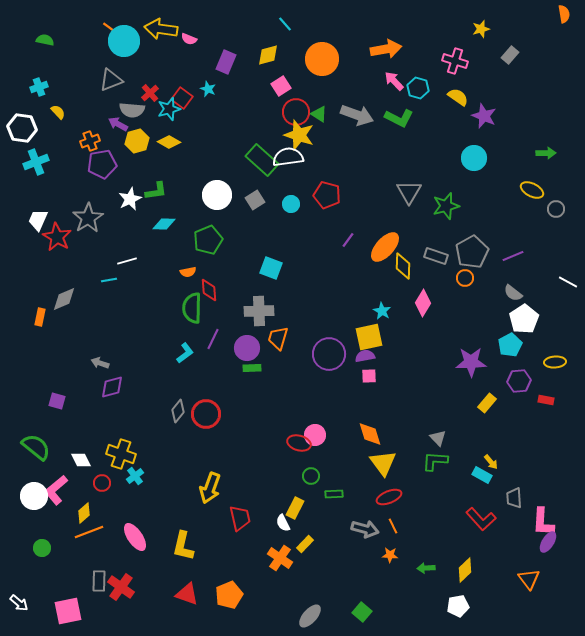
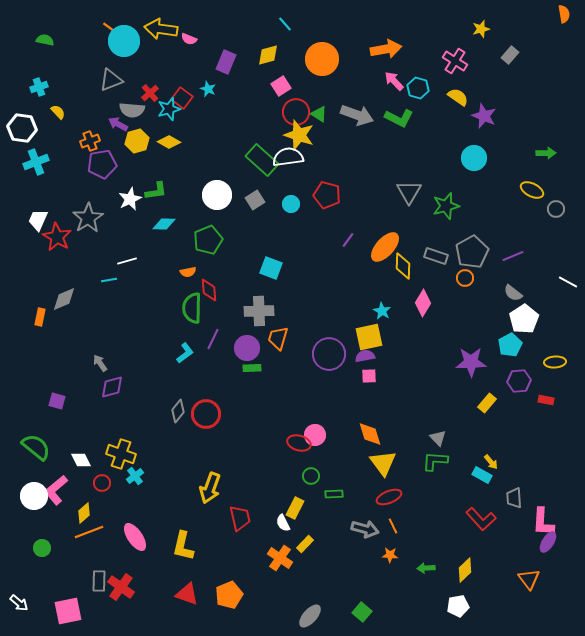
pink cross at (455, 61): rotated 15 degrees clockwise
gray arrow at (100, 363): rotated 36 degrees clockwise
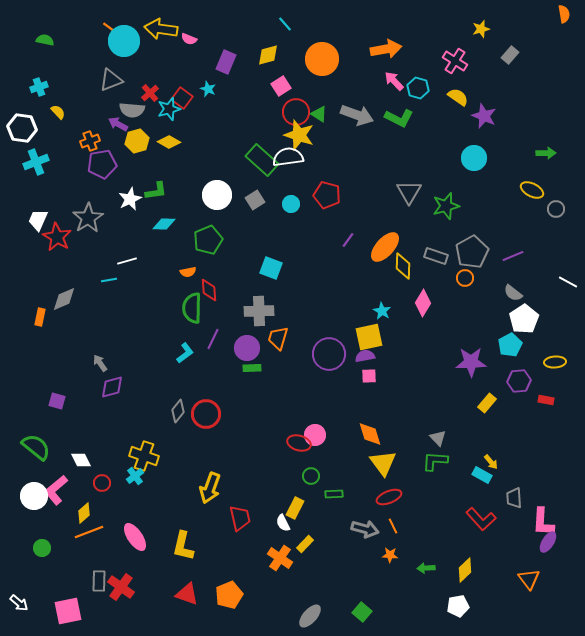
yellow cross at (121, 454): moved 23 px right, 2 px down
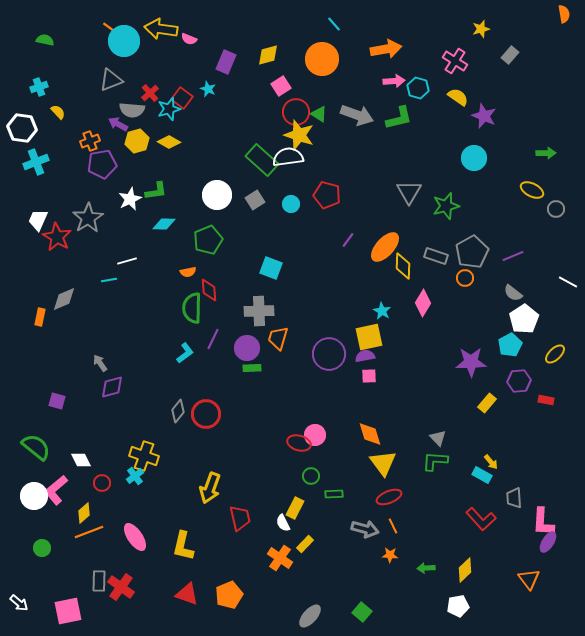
cyan line at (285, 24): moved 49 px right
pink arrow at (394, 81): rotated 130 degrees clockwise
green L-shape at (399, 118): rotated 40 degrees counterclockwise
yellow ellipse at (555, 362): moved 8 px up; rotated 40 degrees counterclockwise
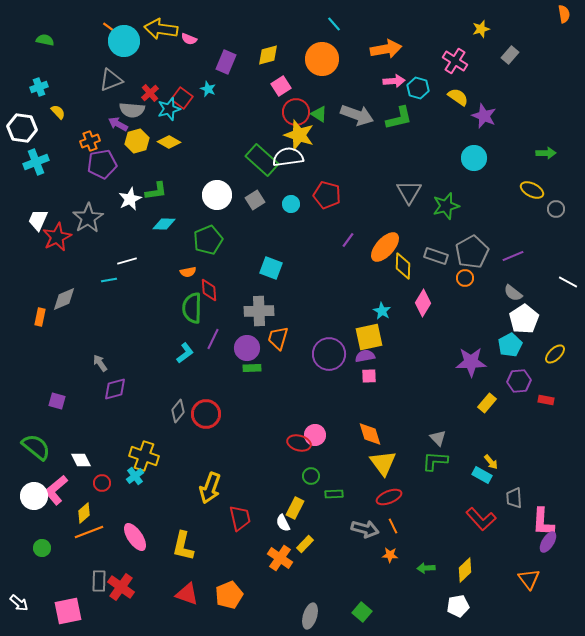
red star at (57, 237): rotated 16 degrees clockwise
purple diamond at (112, 387): moved 3 px right, 2 px down
gray ellipse at (310, 616): rotated 25 degrees counterclockwise
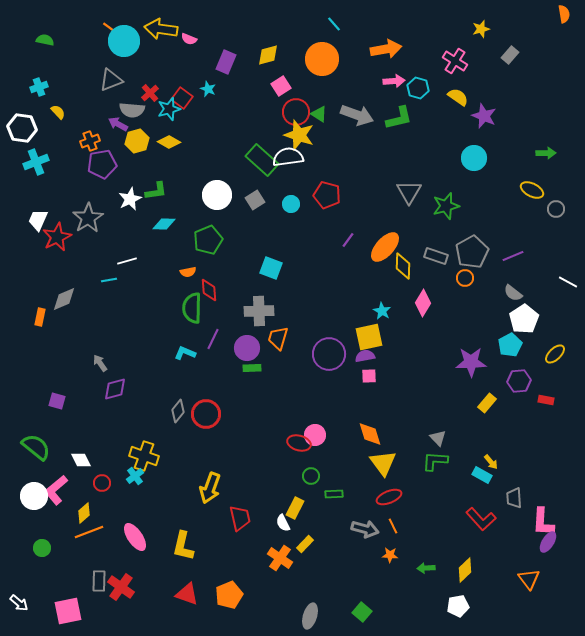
cyan L-shape at (185, 353): rotated 120 degrees counterclockwise
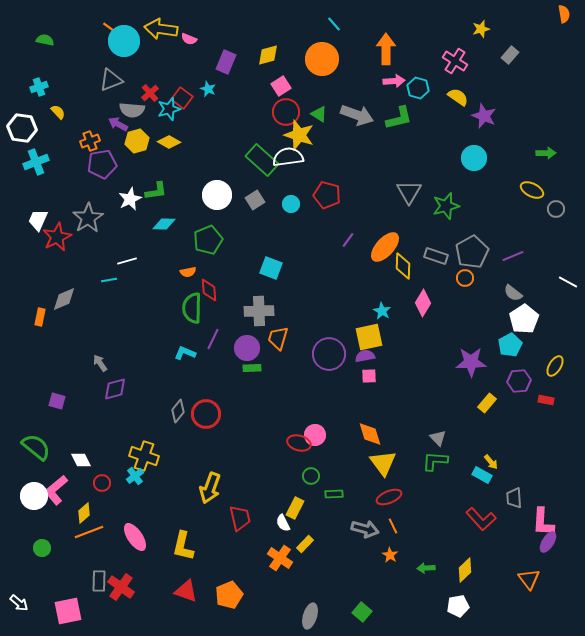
orange arrow at (386, 49): rotated 80 degrees counterclockwise
red circle at (296, 112): moved 10 px left
yellow ellipse at (555, 354): moved 12 px down; rotated 15 degrees counterclockwise
orange star at (390, 555): rotated 28 degrees clockwise
red triangle at (187, 594): moved 1 px left, 3 px up
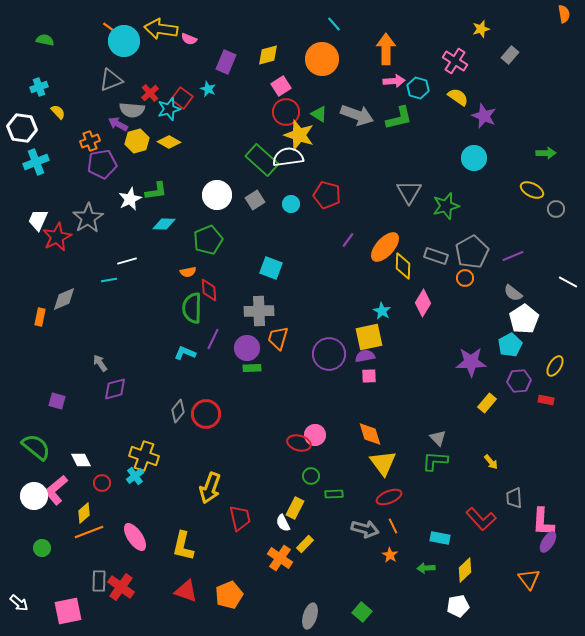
cyan rectangle at (482, 475): moved 42 px left, 63 px down; rotated 18 degrees counterclockwise
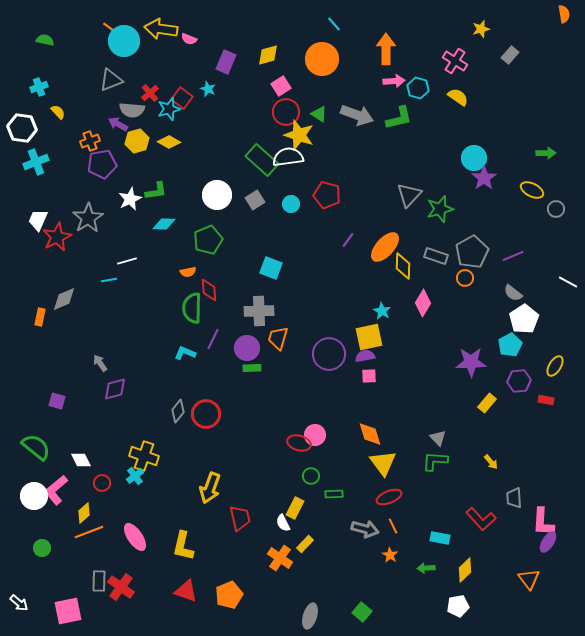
purple star at (484, 116): moved 62 px down; rotated 15 degrees clockwise
gray triangle at (409, 192): moved 3 px down; rotated 12 degrees clockwise
green star at (446, 206): moved 6 px left, 3 px down
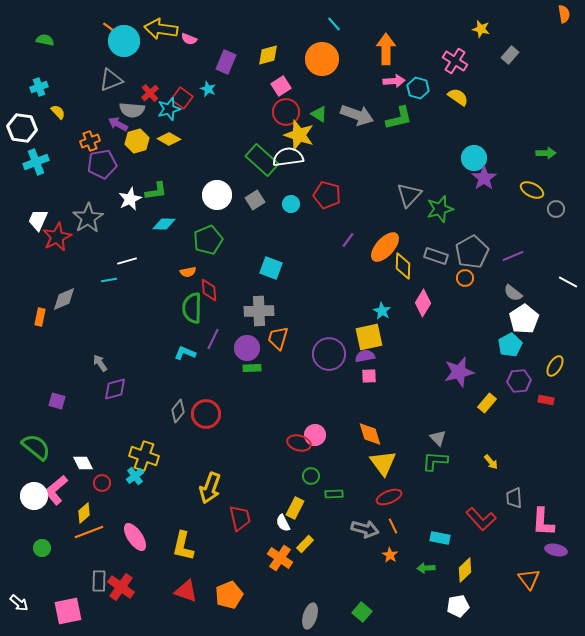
yellow star at (481, 29): rotated 30 degrees clockwise
yellow diamond at (169, 142): moved 3 px up
purple star at (471, 362): moved 12 px left, 10 px down; rotated 12 degrees counterclockwise
white diamond at (81, 460): moved 2 px right, 3 px down
purple ellipse at (548, 542): moved 8 px right, 8 px down; rotated 70 degrees clockwise
